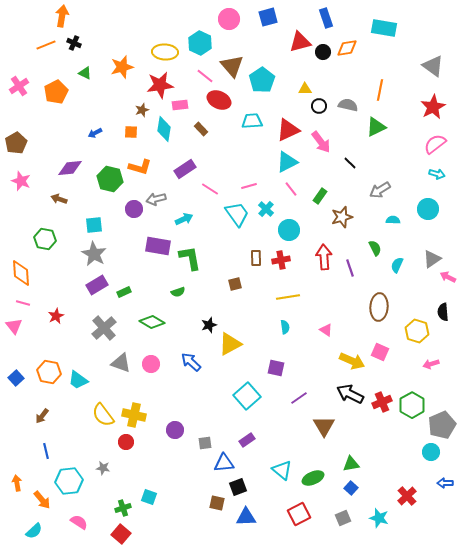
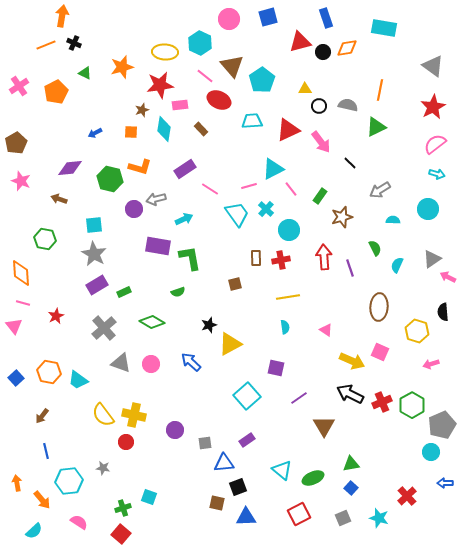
cyan triangle at (287, 162): moved 14 px left, 7 px down
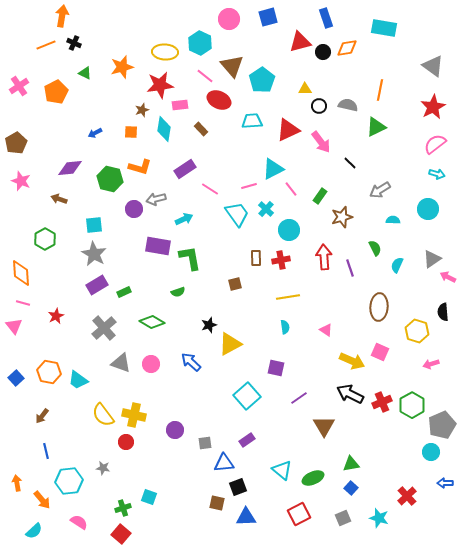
green hexagon at (45, 239): rotated 20 degrees clockwise
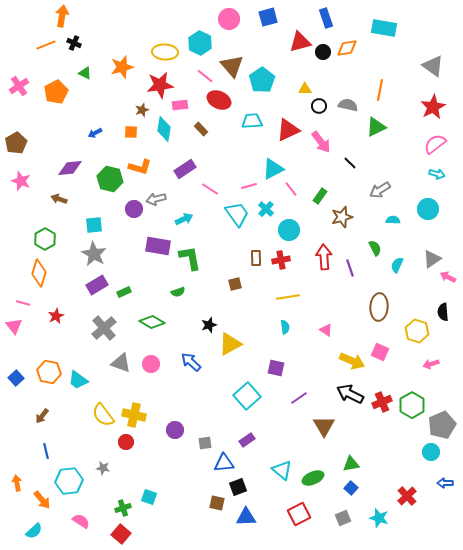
orange diamond at (21, 273): moved 18 px right; rotated 20 degrees clockwise
pink semicircle at (79, 522): moved 2 px right, 1 px up
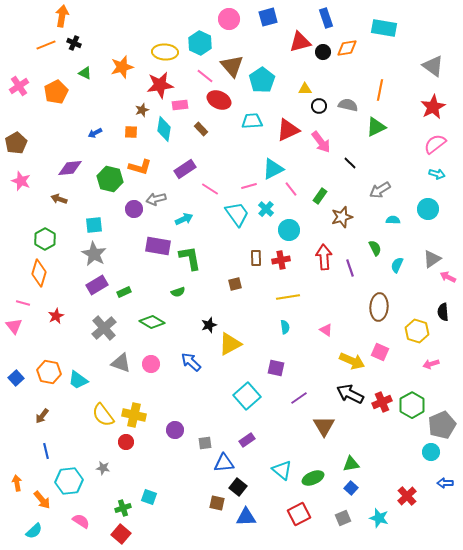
black square at (238, 487): rotated 30 degrees counterclockwise
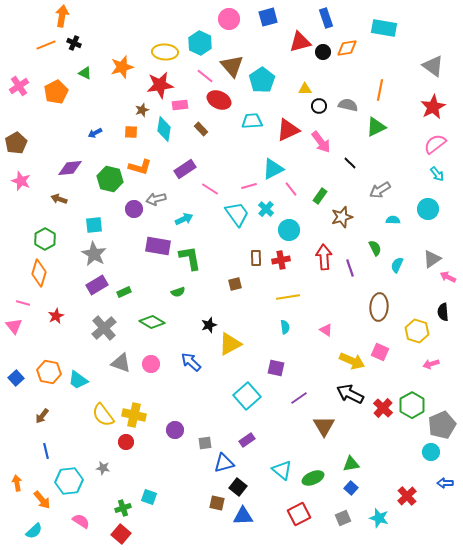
cyan arrow at (437, 174): rotated 35 degrees clockwise
red cross at (382, 402): moved 1 px right, 6 px down; rotated 24 degrees counterclockwise
blue triangle at (224, 463): rotated 10 degrees counterclockwise
blue triangle at (246, 517): moved 3 px left, 1 px up
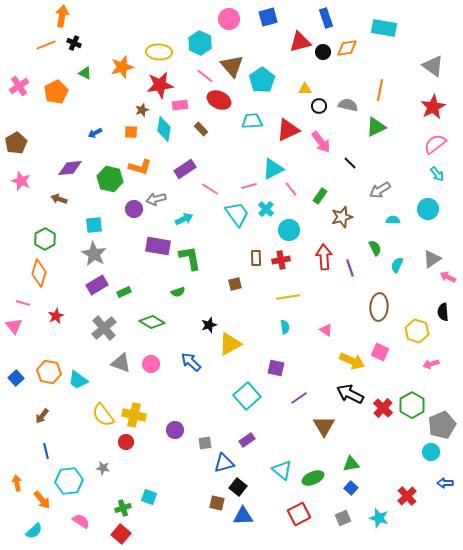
yellow ellipse at (165, 52): moved 6 px left
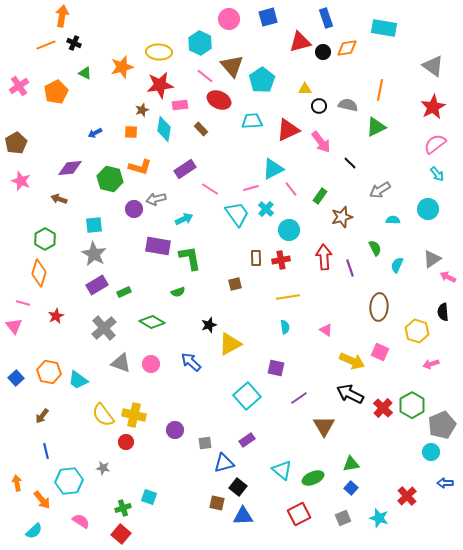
pink line at (249, 186): moved 2 px right, 2 px down
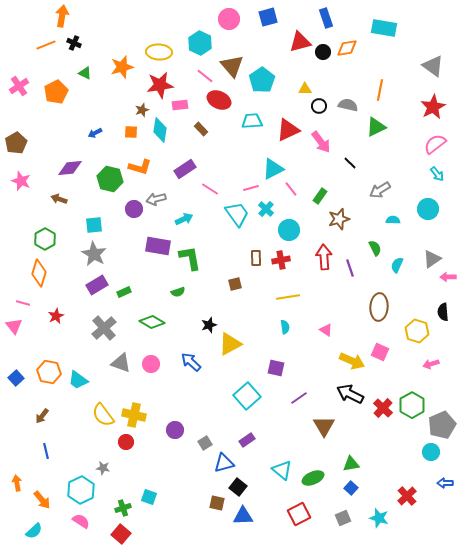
cyan diamond at (164, 129): moved 4 px left, 1 px down
brown star at (342, 217): moved 3 px left, 2 px down
pink arrow at (448, 277): rotated 28 degrees counterclockwise
gray square at (205, 443): rotated 24 degrees counterclockwise
cyan hexagon at (69, 481): moved 12 px right, 9 px down; rotated 20 degrees counterclockwise
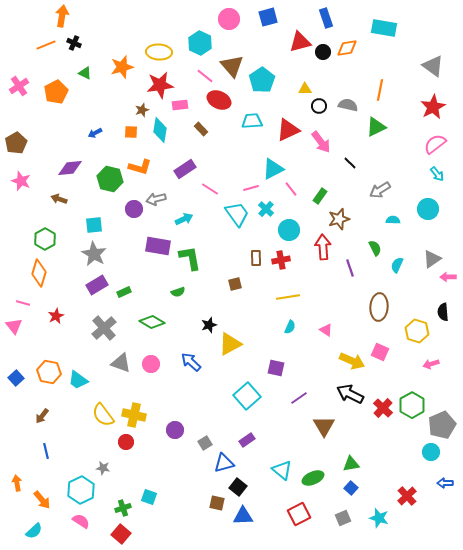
red arrow at (324, 257): moved 1 px left, 10 px up
cyan semicircle at (285, 327): moved 5 px right; rotated 32 degrees clockwise
